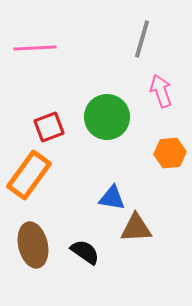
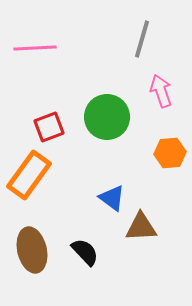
blue triangle: rotated 28 degrees clockwise
brown triangle: moved 5 px right, 1 px up
brown ellipse: moved 1 px left, 5 px down
black semicircle: rotated 12 degrees clockwise
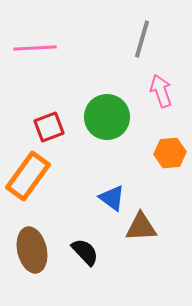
orange rectangle: moved 1 px left, 1 px down
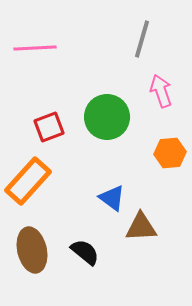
orange rectangle: moved 5 px down; rotated 6 degrees clockwise
black semicircle: rotated 8 degrees counterclockwise
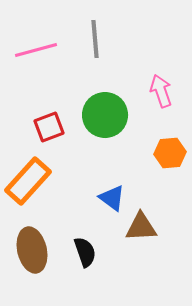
gray line: moved 47 px left; rotated 21 degrees counterclockwise
pink line: moved 1 px right, 2 px down; rotated 12 degrees counterclockwise
green circle: moved 2 px left, 2 px up
black semicircle: rotated 32 degrees clockwise
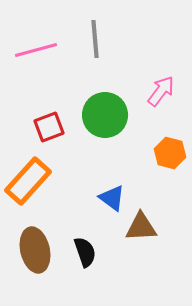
pink arrow: rotated 56 degrees clockwise
orange hexagon: rotated 20 degrees clockwise
brown ellipse: moved 3 px right
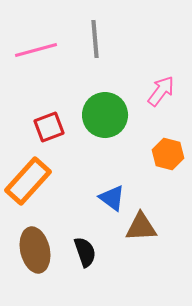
orange hexagon: moved 2 px left, 1 px down
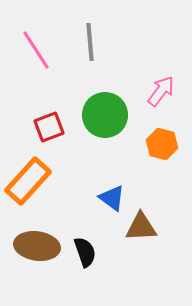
gray line: moved 5 px left, 3 px down
pink line: rotated 72 degrees clockwise
orange hexagon: moved 6 px left, 10 px up
brown ellipse: moved 2 px right, 4 px up; rotated 69 degrees counterclockwise
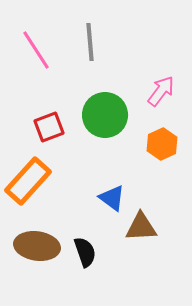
orange hexagon: rotated 20 degrees clockwise
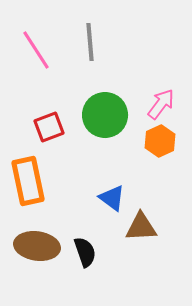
pink arrow: moved 13 px down
orange hexagon: moved 2 px left, 3 px up
orange rectangle: rotated 54 degrees counterclockwise
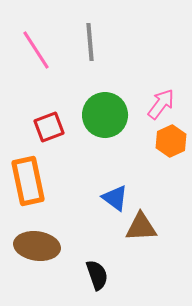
orange hexagon: moved 11 px right
blue triangle: moved 3 px right
black semicircle: moved 12 px right, 23 px down
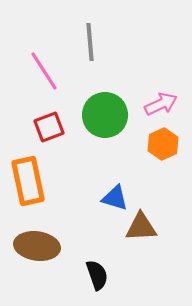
pink line: moved 8 px right, 21 px down
pink arrow: rotated 28 degrees clockwise
orange hexagon: moved 8 px left, 3 px down
blue triangle: rotated 20 degrees counterclockwise
